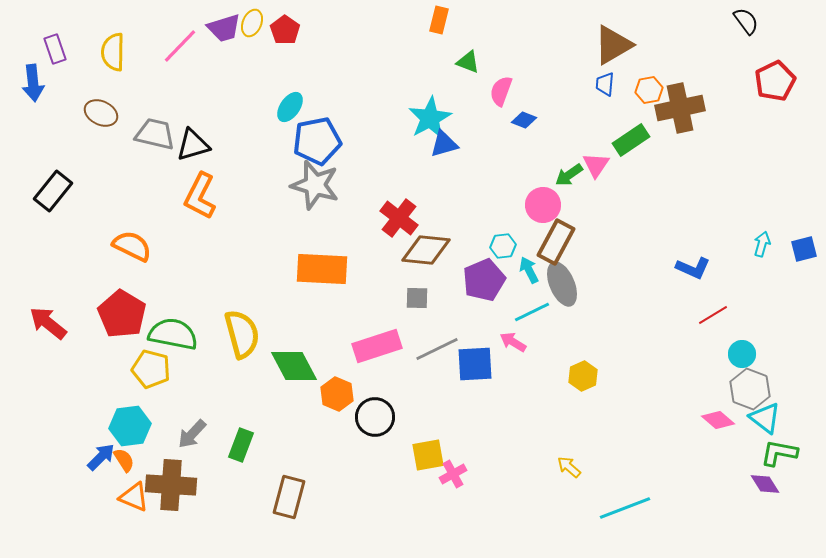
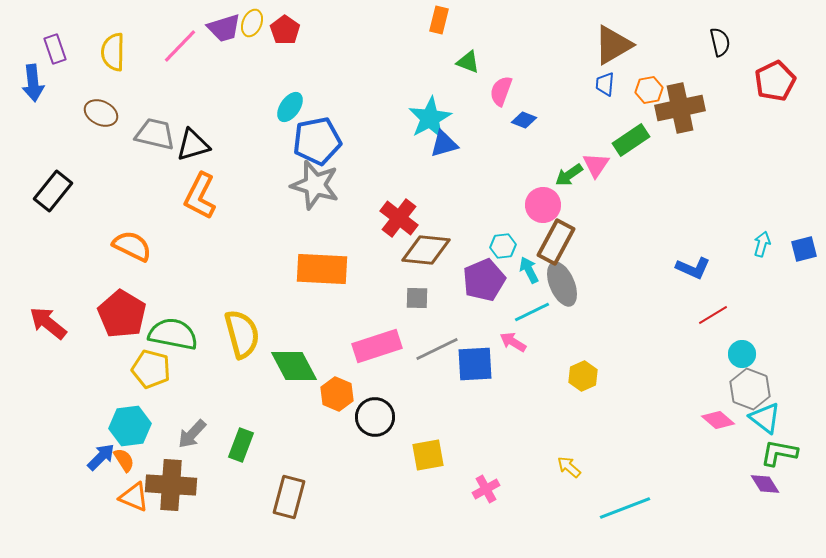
black semicircle at (746, 21): moved 26 px left, 21 px down; rotated 24 degrees clockwise
pink cross at (453, 474): moved 33 px right, 15 px down
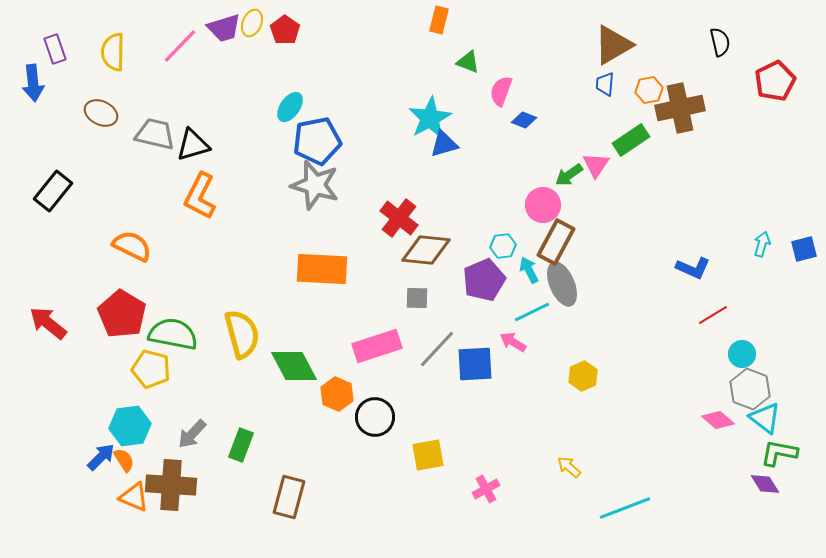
gray line at (437, 349): rotated 21 degrees counterclockwise
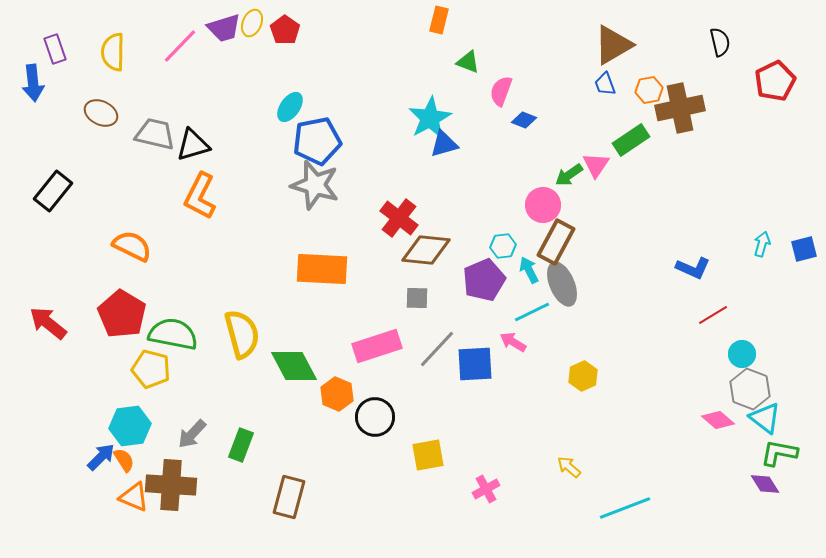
blue trapezoid at (605, 84): rotated 25 degrees counterclockwise
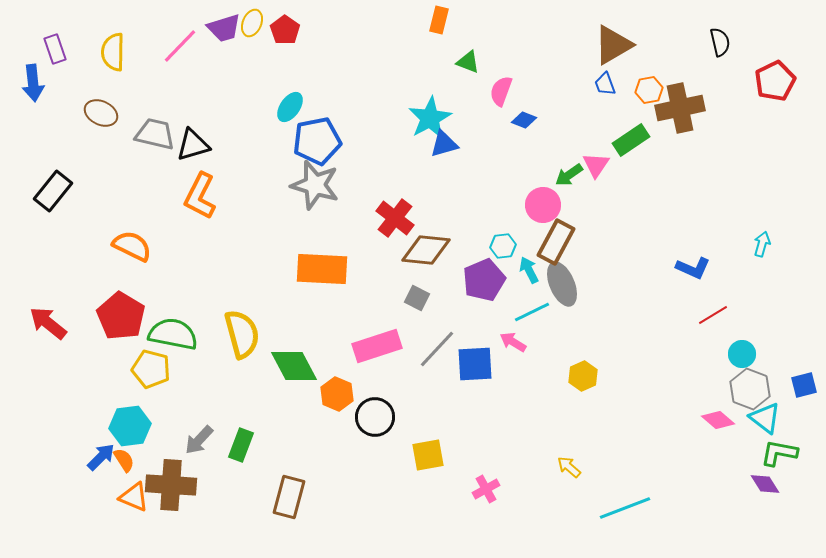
red cross at (399, 218): moved 4 px left
blue square at (804, 249): moved 136 px down
gray square at (417, 298): rotated 25 degrees clockwise
red pentagon at (122, 314): moved 1 px left, 2 px down
gray arrow at (192, 434): moved 7 px right, 6 px down
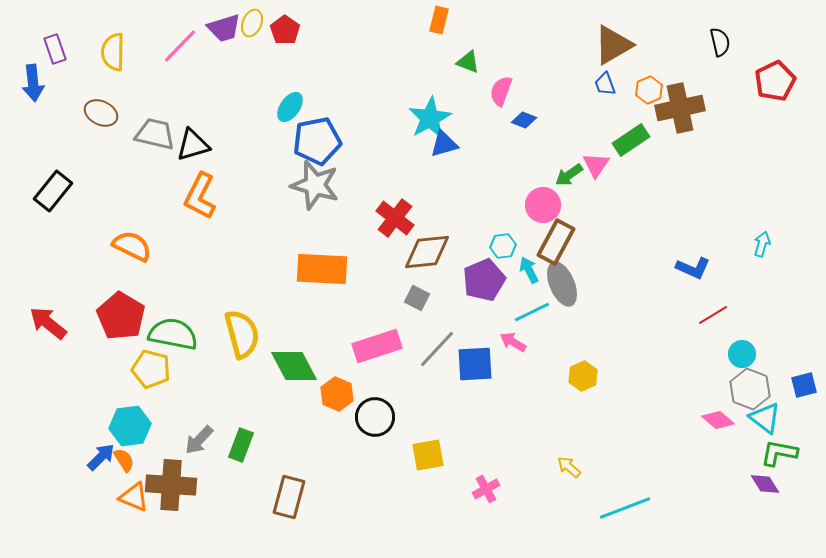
orange hexagon at (649, 90): rotated 12 degrees counterclockwise
brown diamond at (426, 250): moved 1 px right, 2 px down; rotated 12 degrees counterclockwise
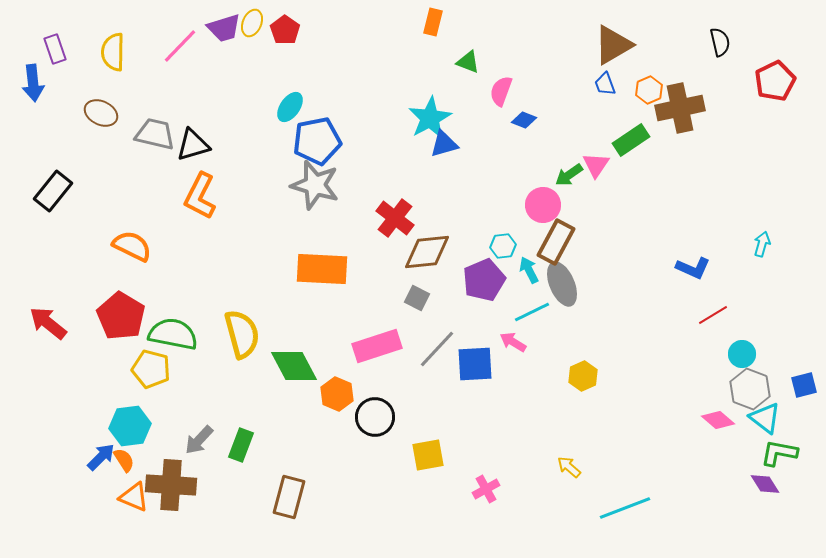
orange rectangle at (439, 20): moved 6 px left, 2 px down
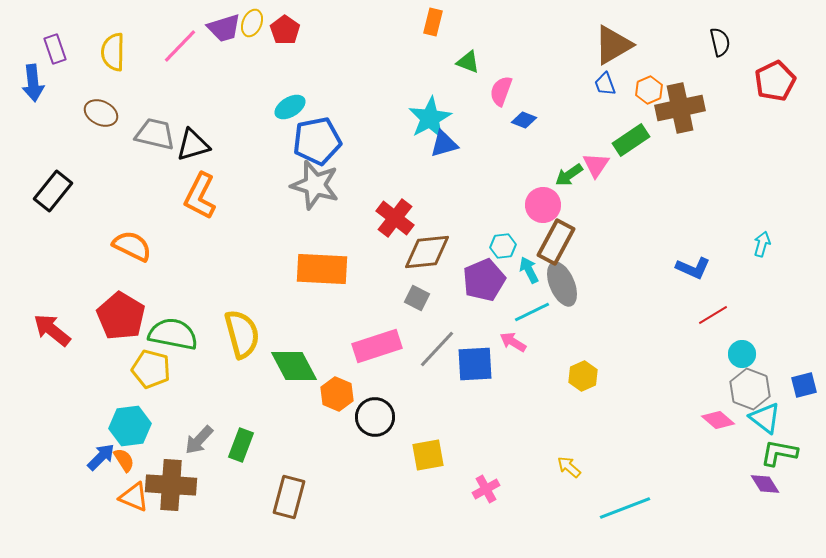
cyan ellipse at (290, 107): rotated 24 degrees clockwise
red arrow at (48, 323): moved 4 px right, 7 px down
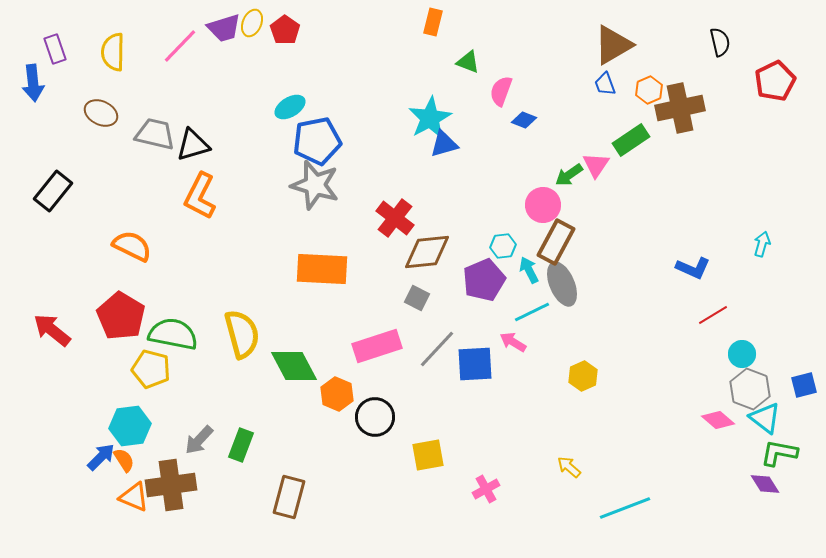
brown cross at (171, 485): rotated 12 degrees counterclockwise
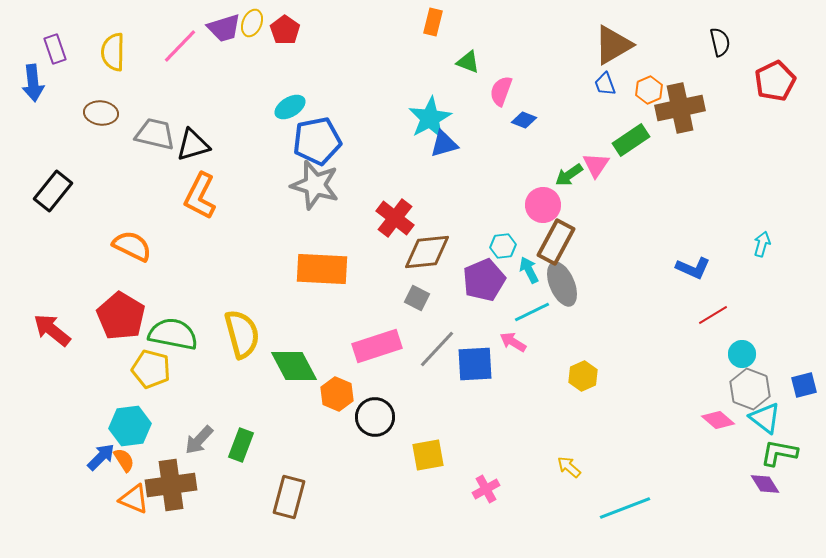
brown ellipse at (101, 113): rotated 20 degrees counterclockwise
orange triangle at (134, 497): moved 2 px down
